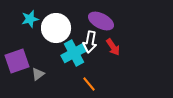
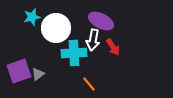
cyan star: moved 2 px right, 2 px up
white arrow: moved 3 px right, 2 px up
cyan cross: rotated 25 degrees clockwise
purple square: moved 2 px right, 10 px down
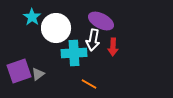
cyan star: rotated 24 degrees counterclockwise
red arrow: rotated 36 degrees clockwise
orange line: rotated 21 degrees counterclockwise
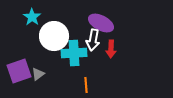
purple ellipse: moved 2 px down
white circle: moved 2 px left, 8 px down
red arrow: moved 2 px left, 2 px down
orange line: moved 3 px left, 1 px down; rotated 56 degrees clockwise
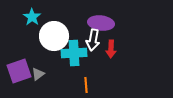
purple ellipse: rotated 20 degrees counterclockwise
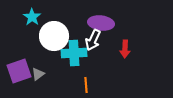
white arrow: rotated 15 degrees clockwise
red arrow: moved 14 px right
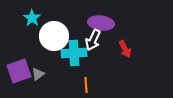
cyan star: moved 1 px down
red arrow: rotated 30 degrees counterclockwise
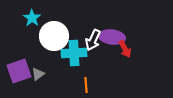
purple ellipse: moved 11 px right, 14 px down
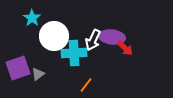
red arrow: moved 1 px up; rotated 18 degrees counterclockwise
purple square: moved 1 px left, 3 px up
orange line: rotated 42 degrees clockwise
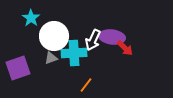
cyan star: moved 1 px left
gray triangle: moved 13 px right, 16 px up; rotated 16 degrees clockwise
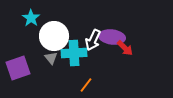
gray triangle: rotated 48 degrees counterclockwise
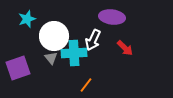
cyan star: moved 4 px left, 1 px down; rotated 18 degrees clockwise
purple ellipse: moved 20 px up
